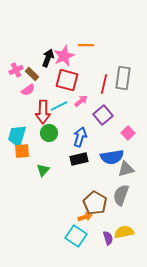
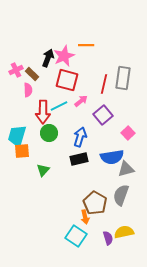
pink semicircle: rotated 56 degrees counterclockwise
orange arrow: rotated 96 degrees clockwise
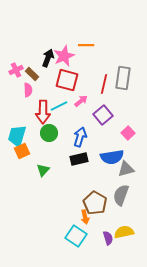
orange square: rotated 21 degrees counterclockwise
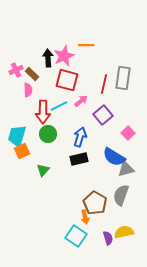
black arrow: rotated 24 degrees counterclockwise
green circle: moved 1 px left, 1 px down
blue semicircle: moved 2 px right; rotated 40 degrees clockwise
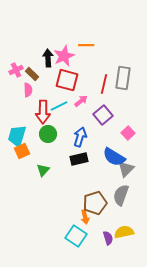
gray triangle: rotated 30 degrees counterclockwise
brown pentagon: rotated 25 degrees clockwise
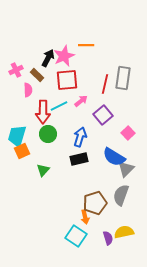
black arrow: rotated 30 degrees clockwise
brown rectangle: moved 5 px right, 1 px down
red square: rotated 20 degrees counterclockwise
red line: moved 1 px right
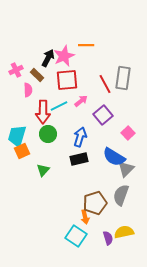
red line: rotated 42 degrees counterclockwise
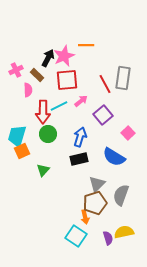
gray triangle: moved 29 px left, 15 px down
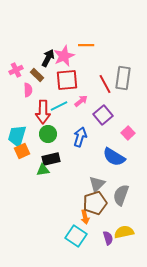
black rectangle: moved 28 px left
green triangle: rotated 40 degrees clockwise
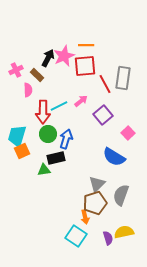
red square: moved 18 px right, 14 px up
blue arrow: moved 14 px left, 2 px down
black rectangle: moved 5 px right, 1 px up
green triangle: moved 1 px right
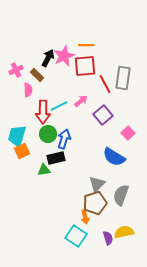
blue arrow: moved 2 px left
